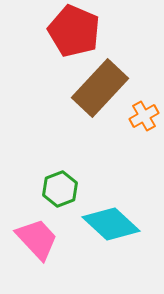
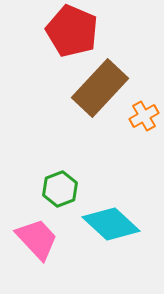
red pentagon: moved 2 px left
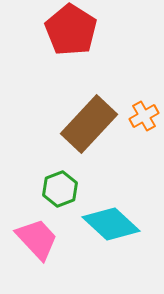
red pentagon: moved 1 px left, 1 px up; rotated 9 degrees clockwise
brown rectangle: moved 11 px left, 36 px down
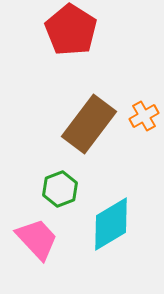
brown rectangle: rotated 6 degrees counterclockwise
cyan diamond: rotated 74 degrees counterclockwise
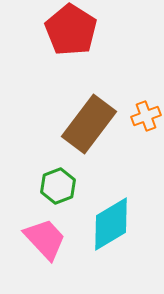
orange cross: moved 2 px right; rotated 8 degrees clockwise
green hexagon: moved 2 px left, 3 px up
pink trapezoid: moved 8 px right
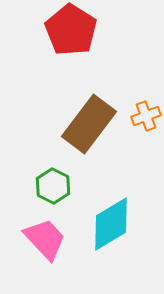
green hexagon: moved 5 px left; rotated 12 degrees counterclockwise
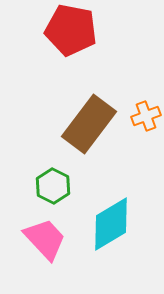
red pentagon: rotated 21 degrees counterclockwise
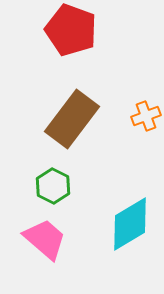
red pentagon: rotated 9 degrees clockwise
brown rectangle: moved 17 px left, 5 px up
cyan diamond: moved 19 px right
pink trapezoid: rotated 6 degrees counterclockwise
